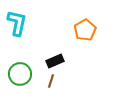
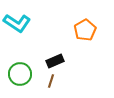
cyan L-shape: rotated 112 degrees clockwise
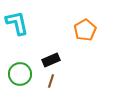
cyan L-shape: rotated 136 degrees counterclockwise
black rectangle: moved 4 px left, 1 px up
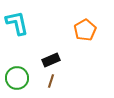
green circle: moved 3 px left, 4 px down
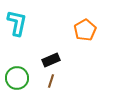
cyan L-shape: rotated 24 degrees clockwise
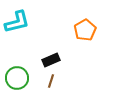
cyan L-shape: moved 1 px up; rotated 64 degrees clockwise
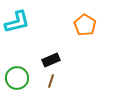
orange pentagon: moved 5 px up; rotated 10 degrees counterclockwise
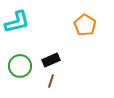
green circle: moved 3 px right, 12 px up
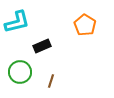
black rectangle: moved 9 px left, 14 px up
green circle: moved 6 px down
